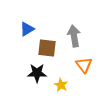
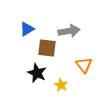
gray arrow: moved 5 px left, 5 px up; rotated 90 degrees clockwise
black star: rotated 24 degrees clockwise
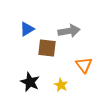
black star: moved 7 px left, 9 px down
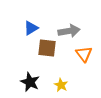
blue triangle: moved 4 px right, 1 px up
orange triangle: moved 11 px up
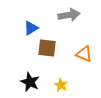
gray arrow: moved 16 px up
orange triangle: rotated 30 degrees counterclockwise
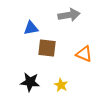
blue triangle: rotated 21 degrees clockwise
black star: rotated 18 degrees counterclockwise
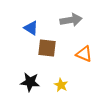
gray arrow: moved 2 px right, 5 px down
blue triangle: rotated 42 degrees clockwise
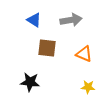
blue triangle: moved 3 px right, 8 px up
yellow star: moved 27 px right, 2 px down; rotated 24 degrees counterclockwise
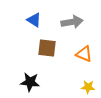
gray arrow: moved 1 px right, 2 px down
